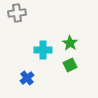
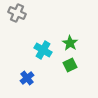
gray cross: rotated 30 degrees clockwise
cyan cross: rotated 30 degrees clockwise
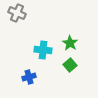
cyan cross: rotated 24 degrees counterclockwise
green square: rotated 16 degrees counterclockwise
blue cross: moved 2 px right, 1 px up; rotated 24 degrees clockwise
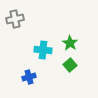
gray cross: moved 2 px left, 6 px down; rotated 36 degrees counterclockwise
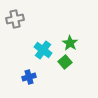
cyan cross: rotated 30 degrees clockwise
green square: moved 5 px left, 3 px up
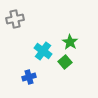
green star: moved 1 px up
cyan cross: moved 1 px down
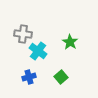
gray cross: moved 8 px right, 15 px down; rotated 18 degrees clockwise
cyan cross: moved 5 px left
green square: moved 4 px left, 15 px down
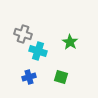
gray cross: rotated 12 degrees clockwise
cyan cross: rotated 18 degrees counterclockwise
green square: rotated 32 degrees counterclockwise
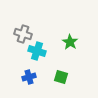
cyan cross: moved 1 px left
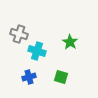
gray cross: moved 4 px left
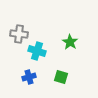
gray cross: rotated 12 degrees counterclockwise
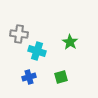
green square: rotated 32 degrees counterclockwise
